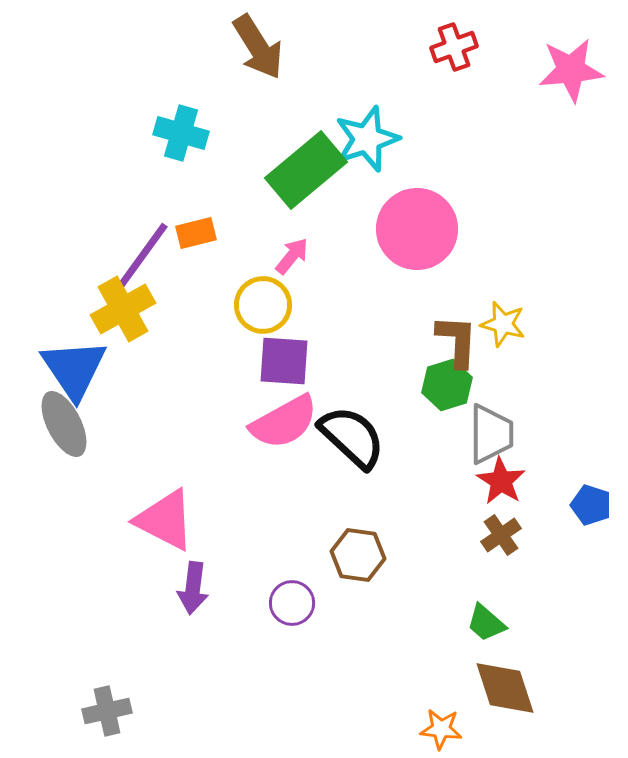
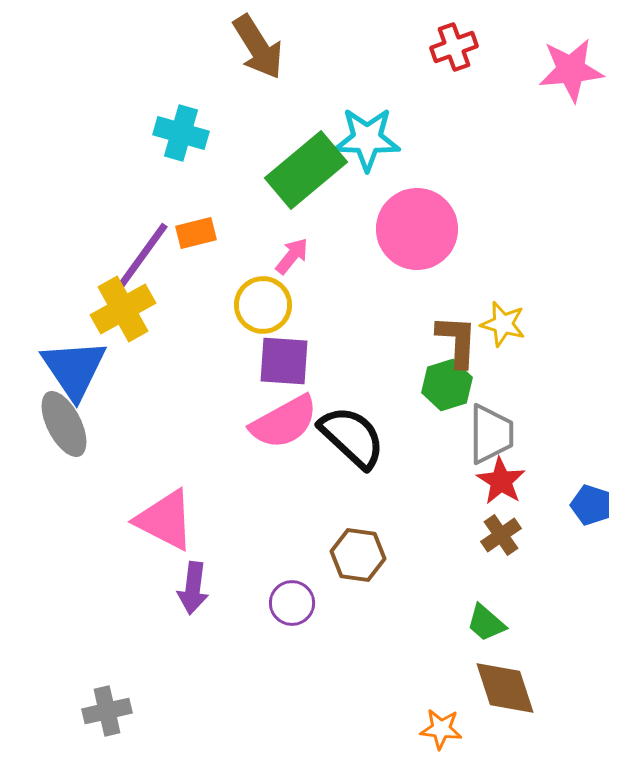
cyan star: rotated 20 degrees clockwise
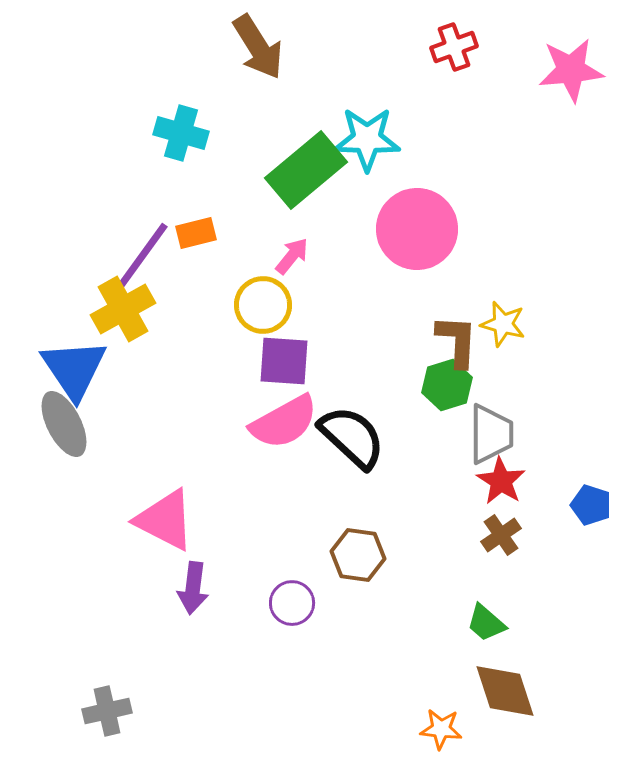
brown diamond: moved 3 px down
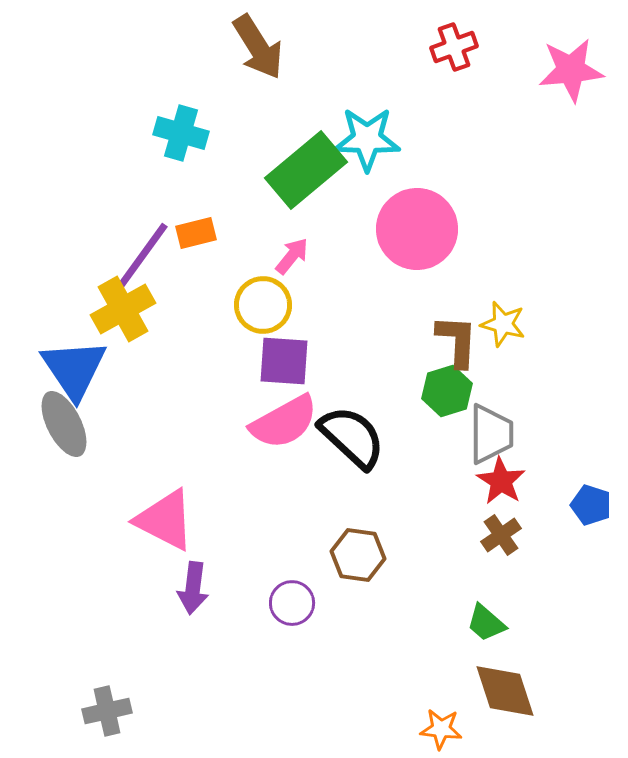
green hexagon: moved 6 px down
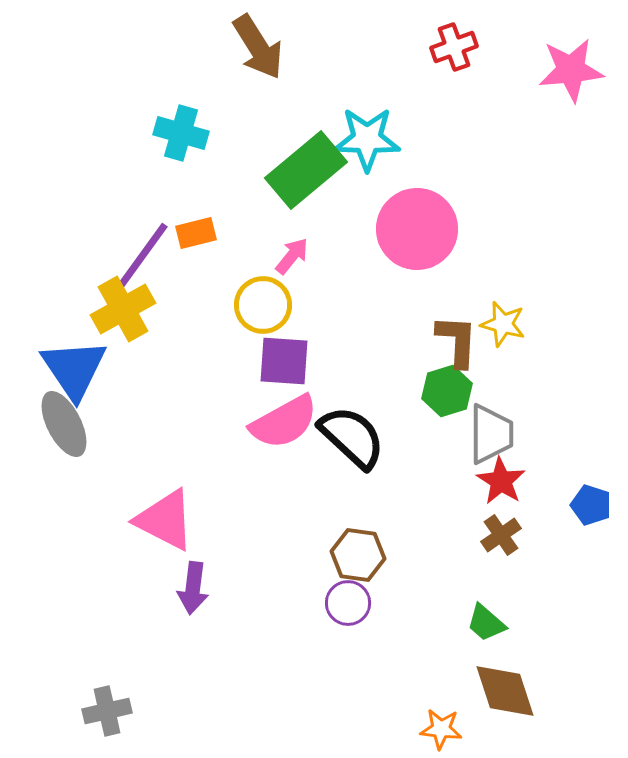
purple circle: moved 56 px right
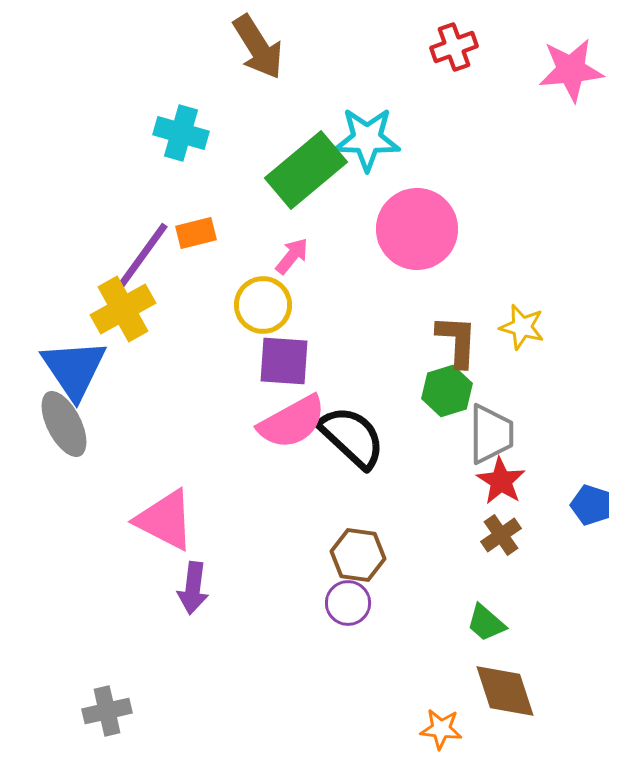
yellow star: moved 19 px right, 3 px down
pink semicircle: moved 8 px right
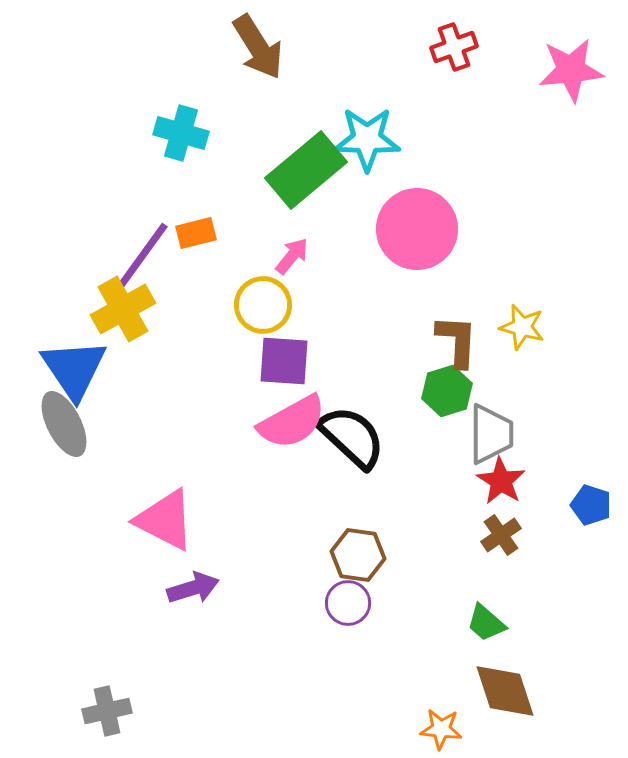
purple arrow: rotated 114 degrees counterclockwise
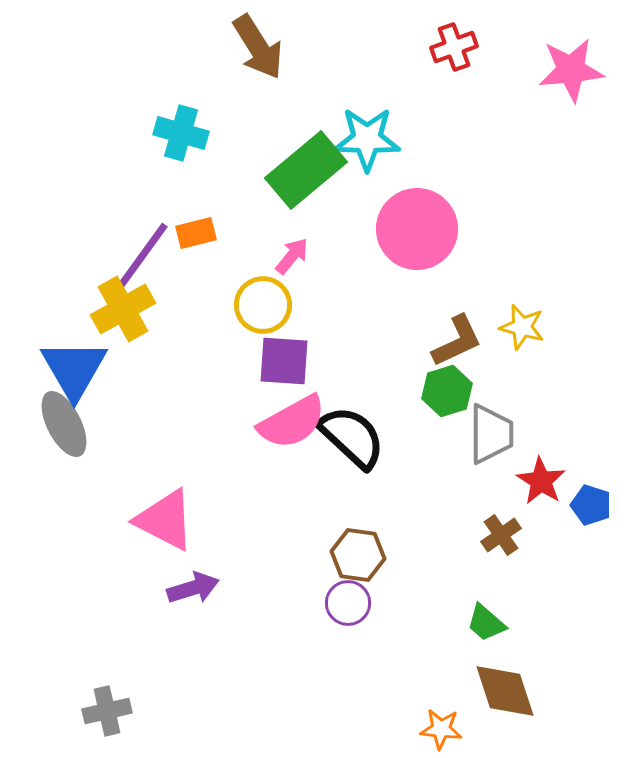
brown L-shape: rotated 62 degrees clockwise
blue triangle: rotated 4 degrees clockwise
red star: moved 40 px right
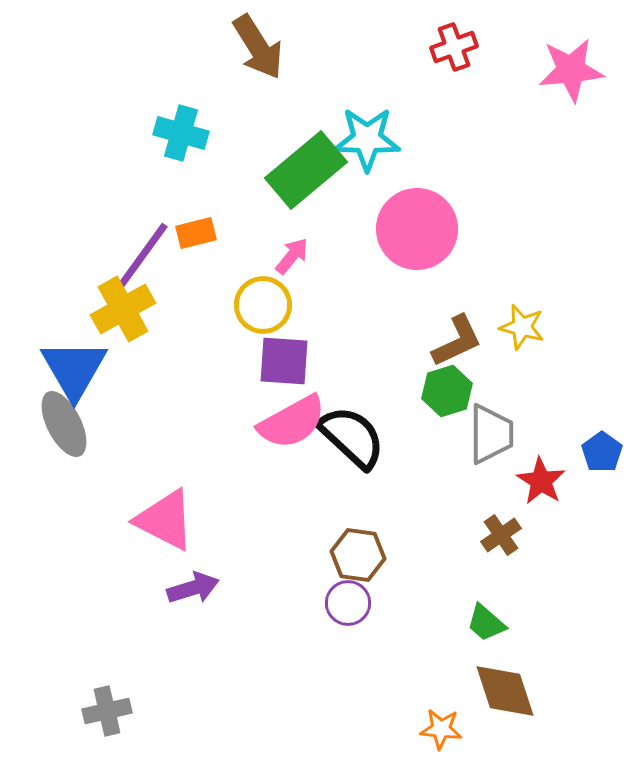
blue pentagon: moved 11 px right, 53 px up; rotated 18 degrees clockwise
